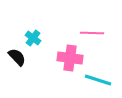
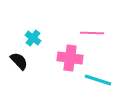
black semicircle: moved 2 px right, 4 px down
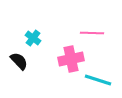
pink cross: moved 1 px right, 1 px down; rotated 20 degrees counterclockwise
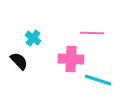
pink cross: rotated 15 degrees clockwise
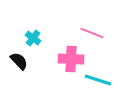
pink line: rotated 20 degrees clockwise
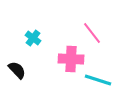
pink line: rotated 30 degrees clockwise
black semicircle: moved 2 px left, 9 px down
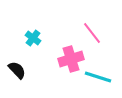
pink cross: rotated 20 degrees counterclockwise
cyan line: moved 3 px up
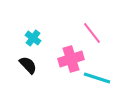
black semicircle: moved 11 px right, 5 px up
cyan line: moved 1 px left, 1 px down
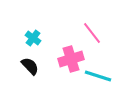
black semicircle: moved 2 px right, 1 px down
cyan line: moved 1 px right, 2 px up
